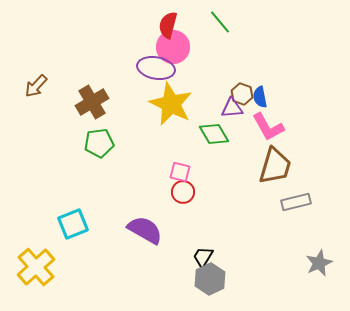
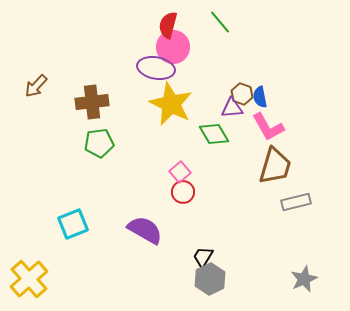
brown cross: rotated 24 degrees clockwise
pink square: rotated 35 degrees clockwise
gray star: moved 15 px left, 16 px down
yellow cross: moved 7 px left, 12 px down
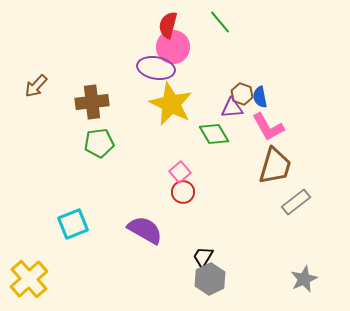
gray rectangle: rotated 24 degrees counterclockwise
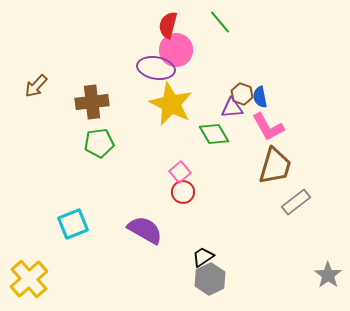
pink circle: moved 3 px right, 3 px down
black trapezoid: rotated 25 degrees clockwise
gray star: moved 24 px right, 4 px up; rotated 12 degrees counterclockwise
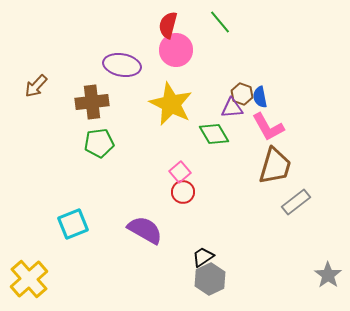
purple ellipse: moved 34 px left, 3 px up
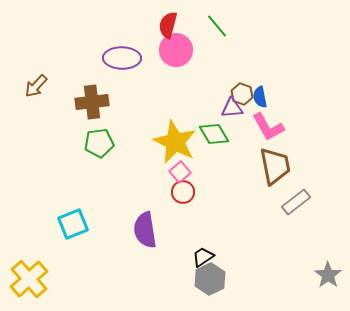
green line: moved 3 px left, 4 px down
purple ellipse: moved 7 px up; rotated 9 degrees counterclockwise
yellow star: moved 4 px right, 38 px down
brown trapezoid: rotated 27 degrees counterclockwise
purple semicircle: rotated 129 degrees counterclockwise
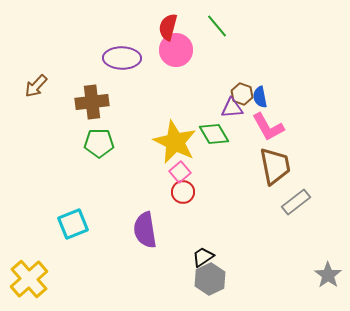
red semicircle: moved 2 px down
green pentagon: rotated 8 degrees clockwise
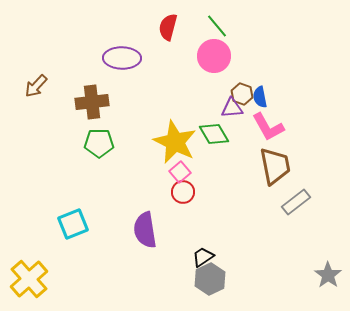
pink circle: moved 38 px right, 6 px down
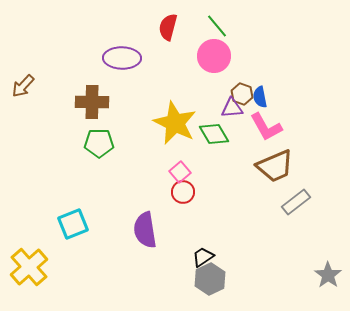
brown arrow: moved 13 px left
brown cross: rotated 8 degrees clockwise
pink L-shape: moved 2 px left
yellow star: moved 19 px up
brown trapezoid: rotated 78 degrees clockwise
yellow cross: moved 12 px up
